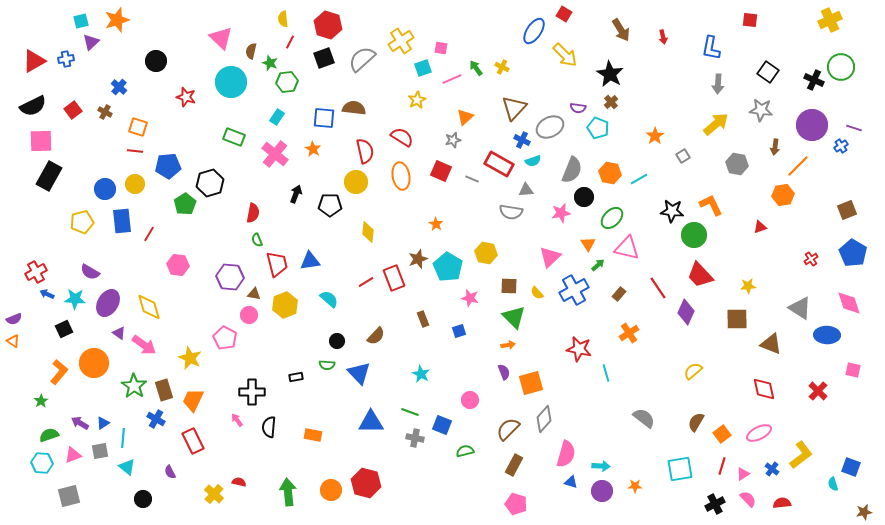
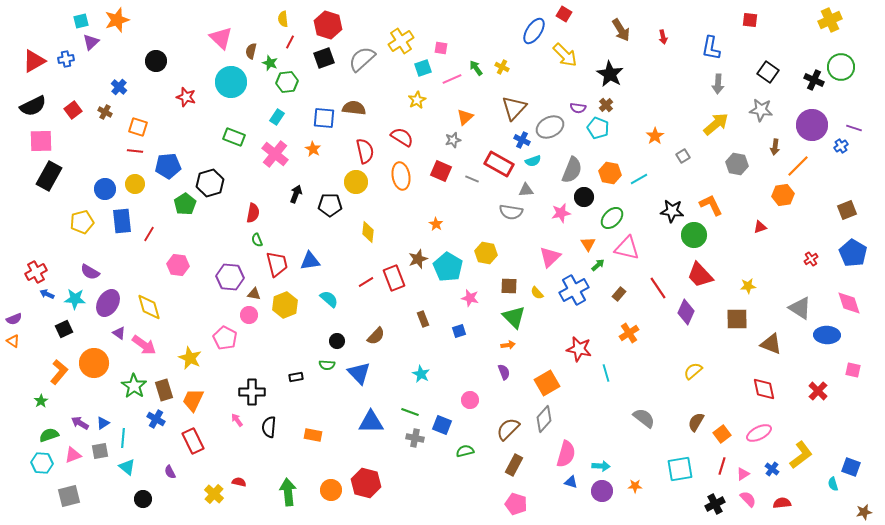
brown cross at (611, 102): moved 5 px left, 3 px down
orange square at (531, 383): moved 16 px right; rotated 15 degrees counterclockwise
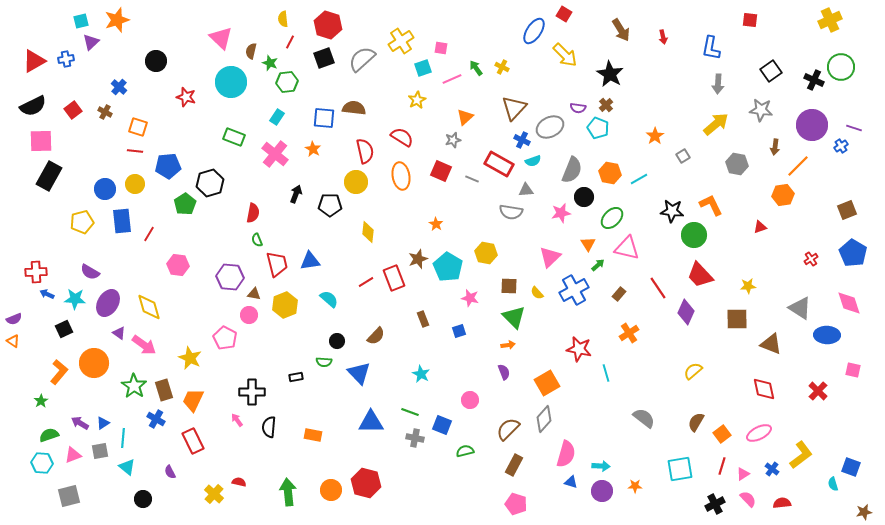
black square at (768, 72): moved 3 px right, 1 px up; rotated 20 degrees clockwise
red cross at (36, 272): rotated 25 degrees clockwise
green semicircle at (327, 365): moved 3 px left, 3 px up
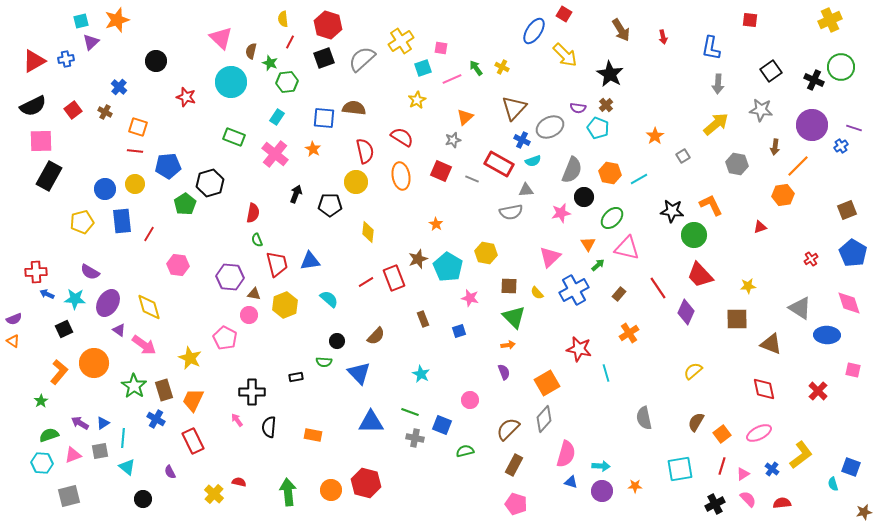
gray semicircle at (511, 212): rotated 20 degrees counterclockwise
purple triangle at (119, 333): moved 3 px up
gray semicircle at (644, 418): rotated 140 degrees counterclockwise
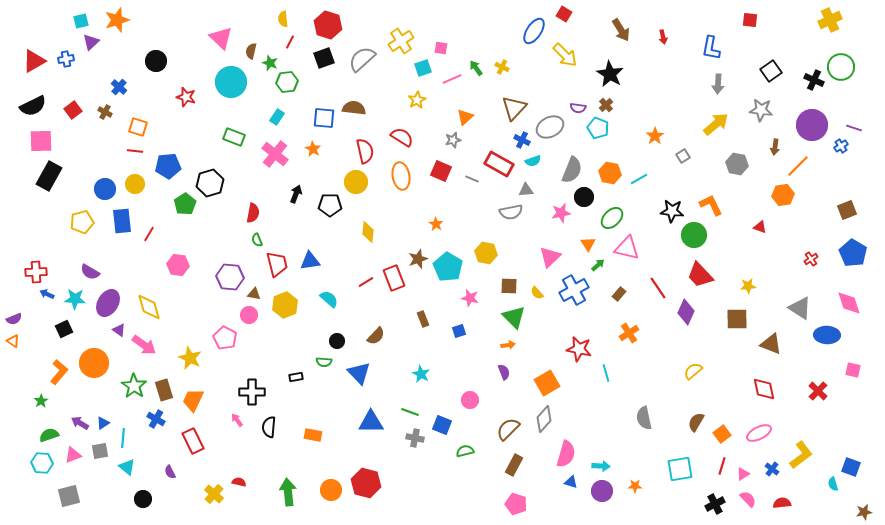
red triangle at (760, 227): rotated 40 degrees clockwise
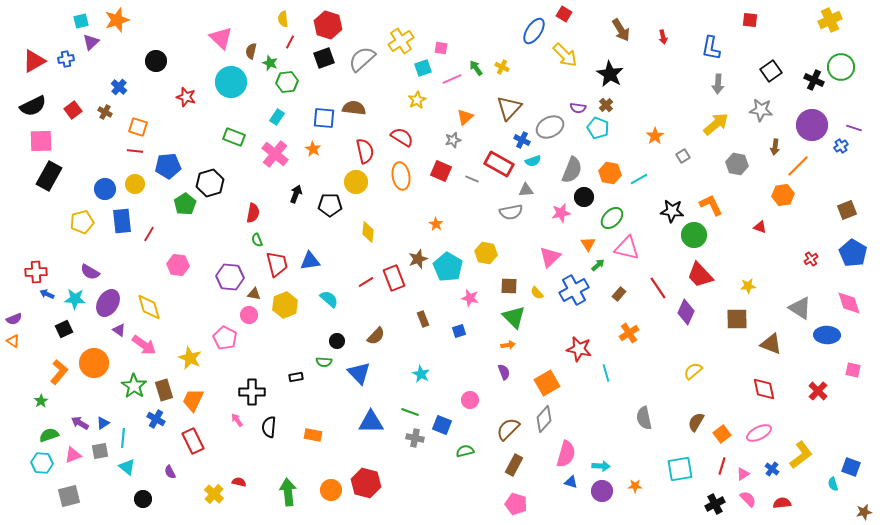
brown triangle at (514, 108): moved 5 px left
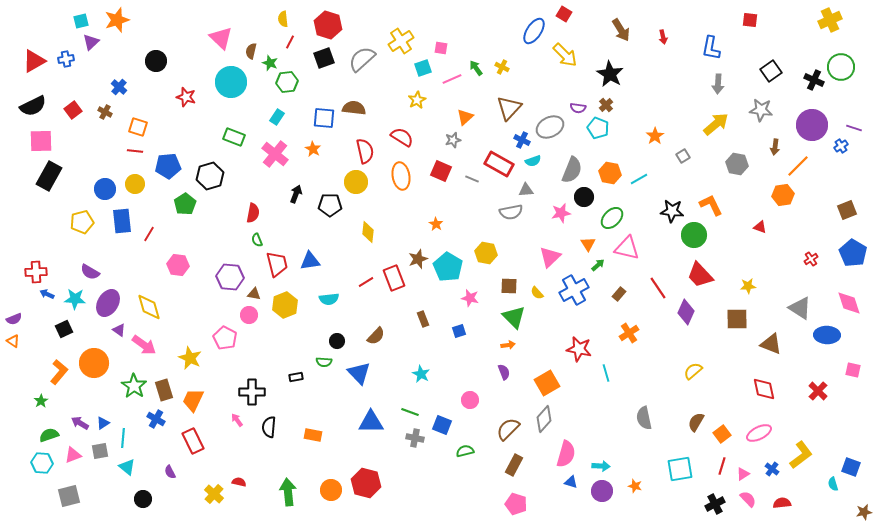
black hexagon at (210, 183): moved 7 px up
cyan semicircle at (329, 299): rotated 132 degrees clockwise
orange star at (635, 486): rotated 16 degrees clockwise
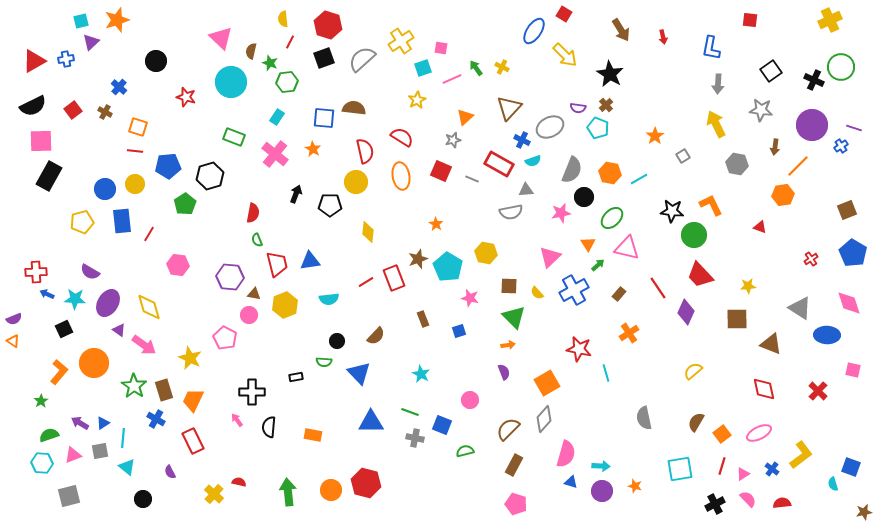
yellow arrow at (716, 124): rotated 76 degrees counterclockwise
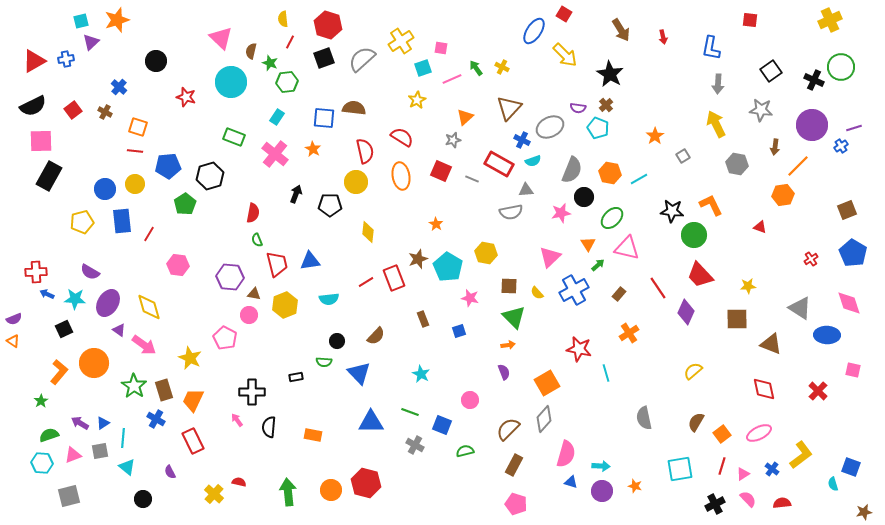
purple line at (854, 128): rotated 35 degrees counterclockwise
gray cross at (415, 438): moved 7 px down; rotated 18 degrees clockwise
